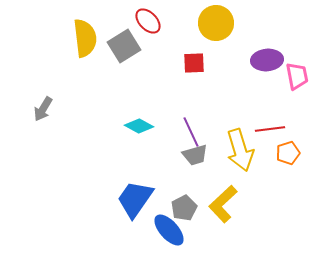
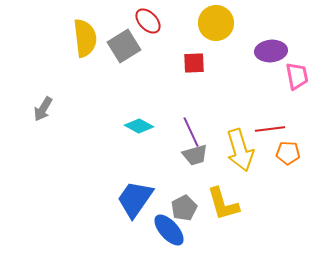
purple ellipse: moved 4 px right, 9 px up
orange pentagon: rotated 20 degrees clockwise
yellow L-shape: rotated 63 degrees counterclockwise
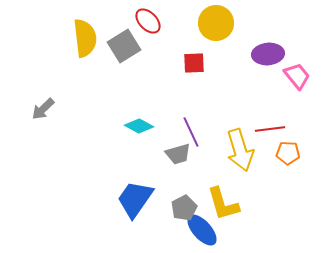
purple ellipse: moved 3 px left, 3 px down
pink trapezoid: rotated 28 degrees counterclockwise
gray arrow: rotated 15 degrees clockwise
gray trapezoid: moved 17 px left, 1 px up
blue ellipse: moved 33 px right
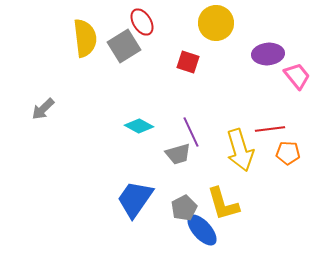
red ellipse: moved 6 px left, 1 px down; rotated 12 degrees clockwise
red square: moved 6 px left, 1 px up; rotated 20 degrees clockwise
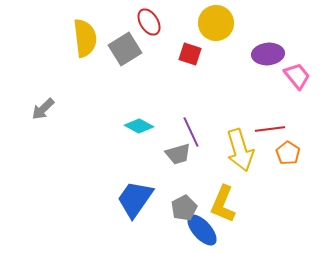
red ellipse: moved 7 px right
gray square: moved 1 px right, 3 px down
red square: moved 2 px right, 8 px up
orange pentagon: rotated 30 degrees clockwise
yellow L-shape: rotated 39 degrees clockwise
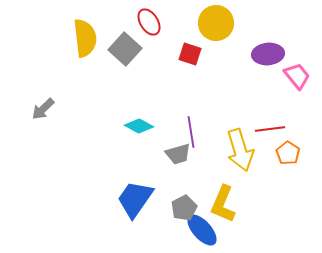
gray square: rotated 16 degrees counterclockwise
purple line: rotated 16 degrees clockwise
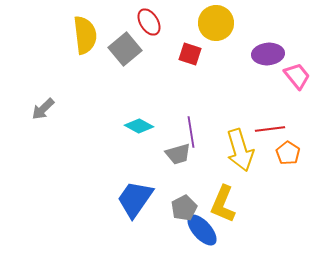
yellow semicircle: moved 3 px up
gray square: rotated 8 degrees clockwise
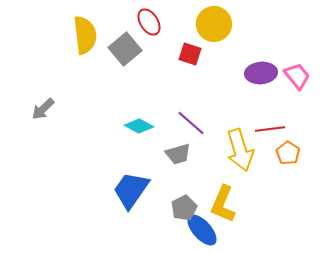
yellow circle: moved 2 px left, 1 px down
purple ellipse: moved 7 px left, 19 px down
purple line: moved 9 px up; rotated 40 degrees counterclockwise
blue trapezoid: moved 4 px left, 9 px up
